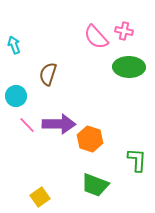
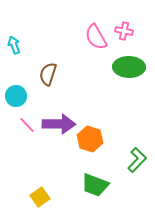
pink semicircle: rotated 12 degrees clockwise
green L-shape: rotated 40 degrees clockwise
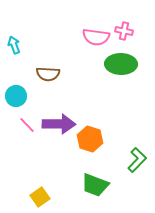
pink semicircle: rotated 52 degrees counterclockwise
green ellipse: moved 8 px left, 3 px up
brown semicircle: rotated 105 degrees counterclockwise
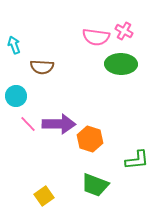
pink cross: rotated 18 degrees clockwise
brown semicircle: moved 6 px left, 7 px up
pink line: moved 1 px right, 1 px up
green L-shape: rotated 40 degrees clockwise
yellow square: moved 4 px right, 1 px up
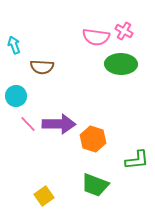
orange hexagon: moved 3 px right
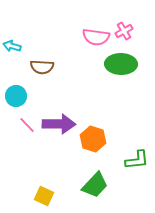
pink cross: rotated 30 degrees clockwise
cyan arrow: moved 2 px left, 1 px down; rotated 54 degrees counterclockwise
pink line: moved 1 px left, 1 px down
green trapezoid: rotated 68 degrees counterclockwise
yellow square: rotated 30 degrees counterclockwise
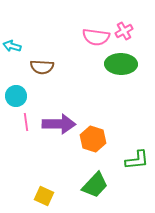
pink line: moved 1 px left, 3 px up; rotated 36 degrees clockwise
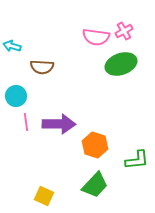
green ellipse: rotated 20 degrees counterclockwise
orange hexagon: moved 2 px right, 6 px down
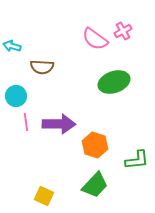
pink cross: moved 1 px left
pink semicircle: moved 1 px left, 2 px down; rotated 28 degrees clockwise
green ellipse: moved 7 px left, 18 px down
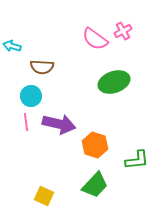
cyan circle: moved 15 px right
purple arrow: rotated 12 degrees clockwise
